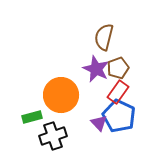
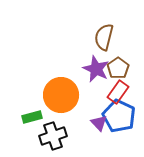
brown pentagon: rotated 15 degrees counterclockwise
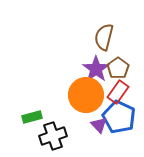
purple star: rotated 12 degrees clockwise
orange circle: moved 25 px right
blue pentagon: moved 1 px down
purple triangle: moved 2 px down
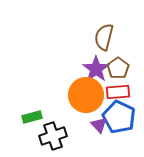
red rectangle: rotated 50 degrees clockwise
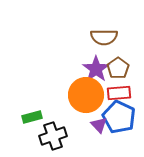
brown semicircle: rotated 104 degrees counterclockwise
red rectangle: moved 1 px right, 1 px down
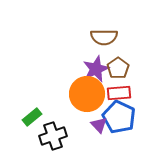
purple star: rotated 12 degrees clockwise
orange circle: moved 1 px right, 1 px up
green rectangle: rotated 24 degrees counterclockwise
